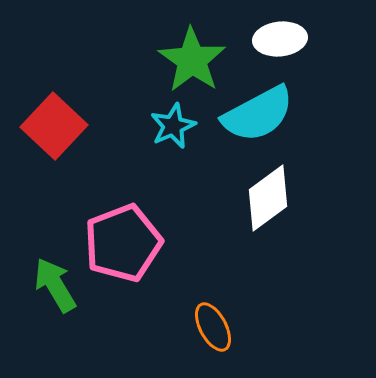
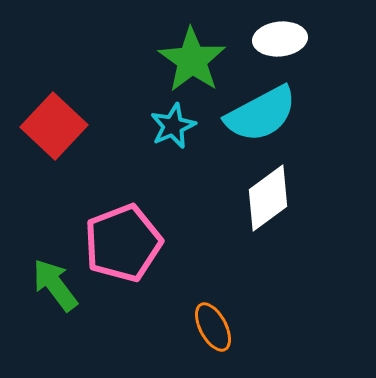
cyan semicircle: moved 3 px right
green arrow: rotated 6 degrees counterclockwise
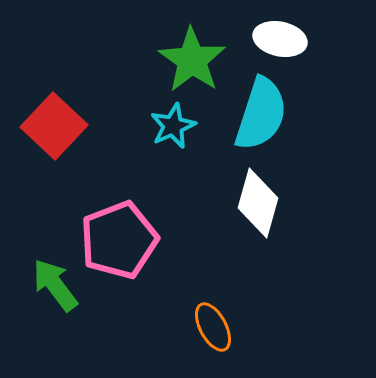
white ellipse: rotated 18 degrees clockwise
cyan semicircle: rotated 44 degrees counterclockwise
white diamond: moved 10 px left, 5 px down; rotated 38 degrees counterclockwise
pink pentagon: moved 4 px left, 3 px up
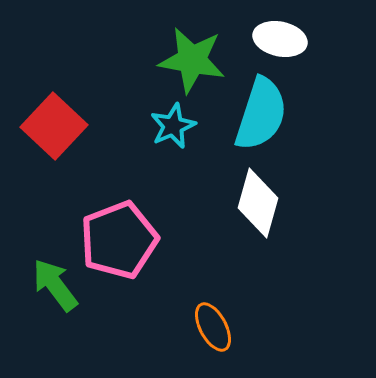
green star: rotated 24 degrees counterclockwise
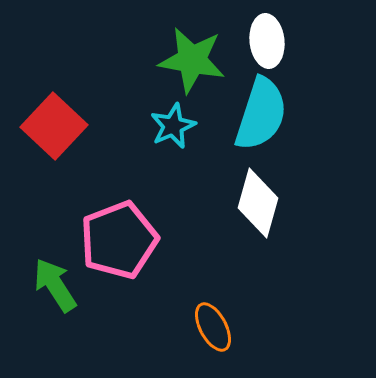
white ellipse: moved 13 px left, 2 px down; rotated 72 degrees clockwise
green arrow: rotated 4 degrees clockwise
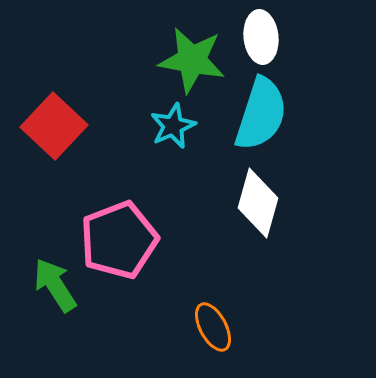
white ellipse: moved 6 px left, 4 px up
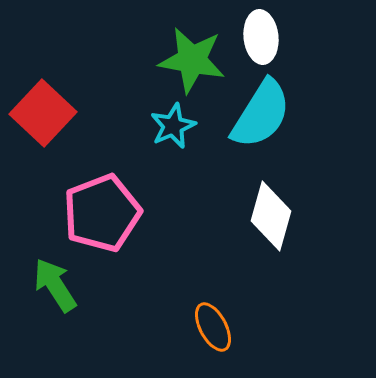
cyan semicircle: rotated 14 degrees clockwise
red square: moved 11 px left, 13 px up
white diamond: moved 13 px right, 13 px down
pink pentagon: moved 17 px left, 27 px up
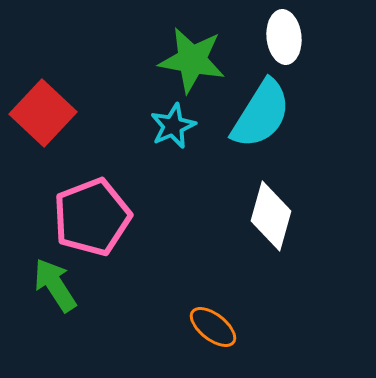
white ellipse: moved 23 px right
pink pentagon: moved 10 px left, 4 px down
orange ellipse: rotated 24 degrees counterclockwise
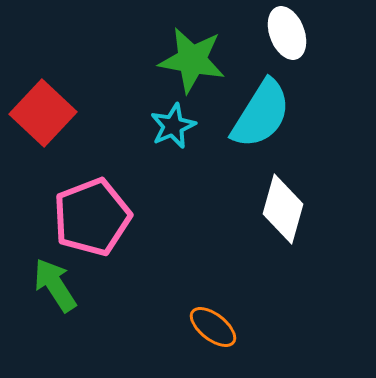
white ellipse: moved 3 px right, 4 px up; rotated 15 degrees counterclockwise
white diamond: moved 12 px right, 7 px up
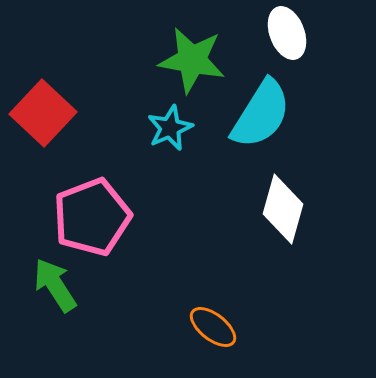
cyan star: moved 3 px left, 2 px down
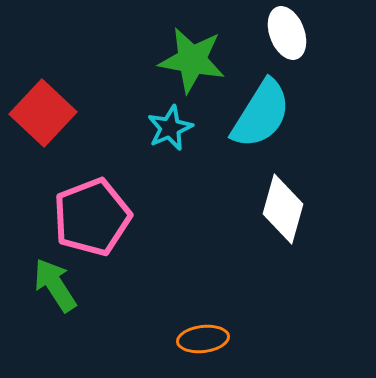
orange ellipse: moved 10 px left, 12 px down; rotated 45 degrees counterclockwise
